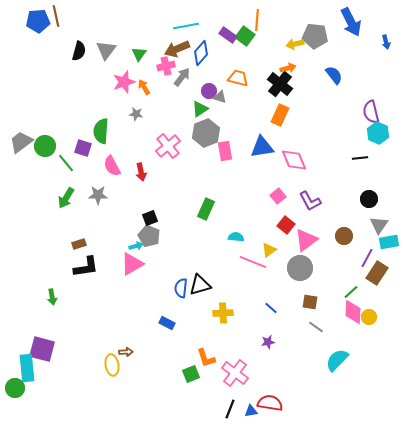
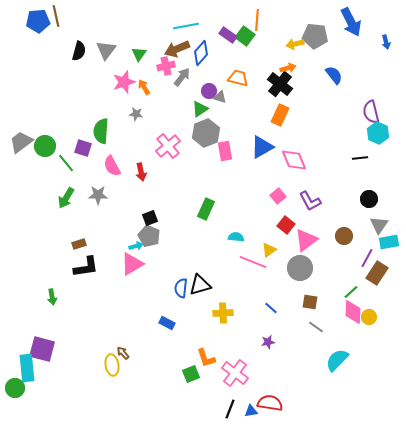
blue triangle at (262, 147): rotated 20 degrees counterclockwise
brown arrow at (126, 352): moved 3 px left, 1 px down; rotated 128 degrees counterclockwise
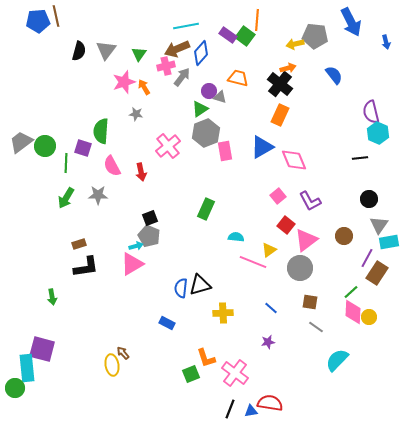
green line at (66, 163): rotated 42 degrees clockwise
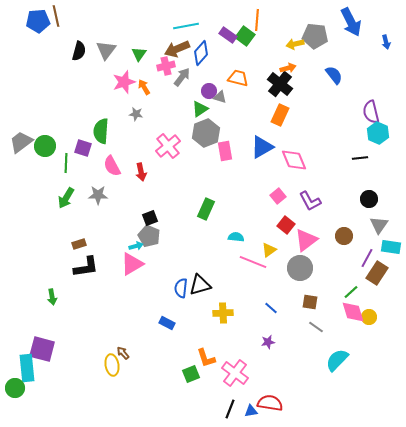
cyan rectangle at (389, 242): moved 2 px right, 5 px down; rotated 18 degrees clockwise
pink diamond at (353, 312): rotated 20 degrees counterclockwise
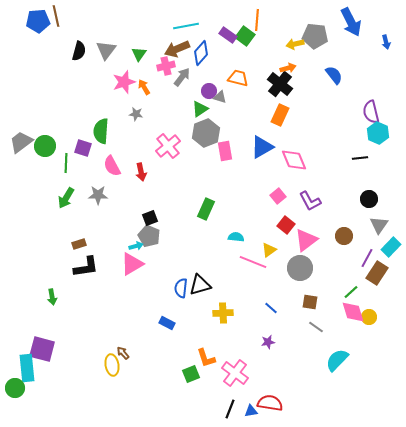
cyan rectangle at (391, 247): rotated 54 degrees counterclockwise
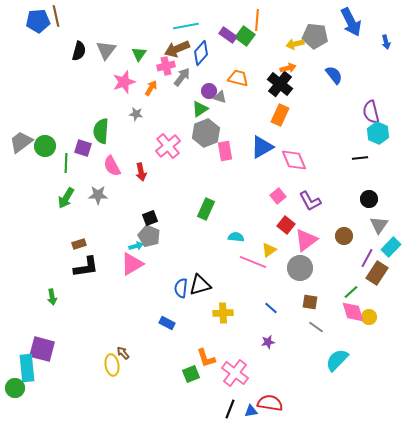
orange arrow at (144, 87): moved 7 px right, 1 px down; rotated 63 degrees clockwise
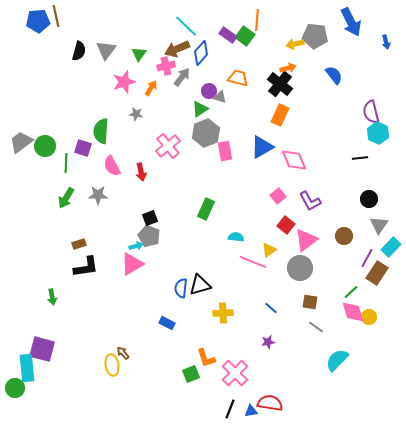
cyan line at (186, 26): rotated 55 degrees clockwise
pink cross at (235, 373): rotated 8 degrees clockwise
